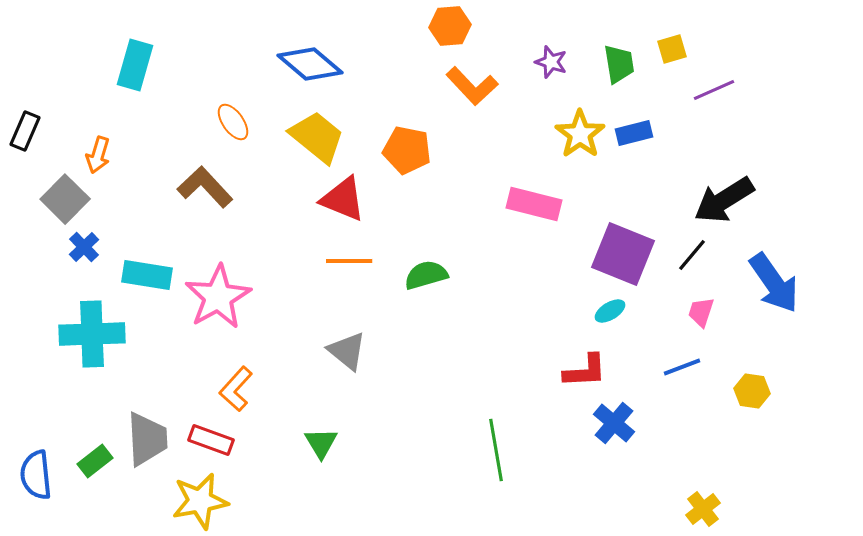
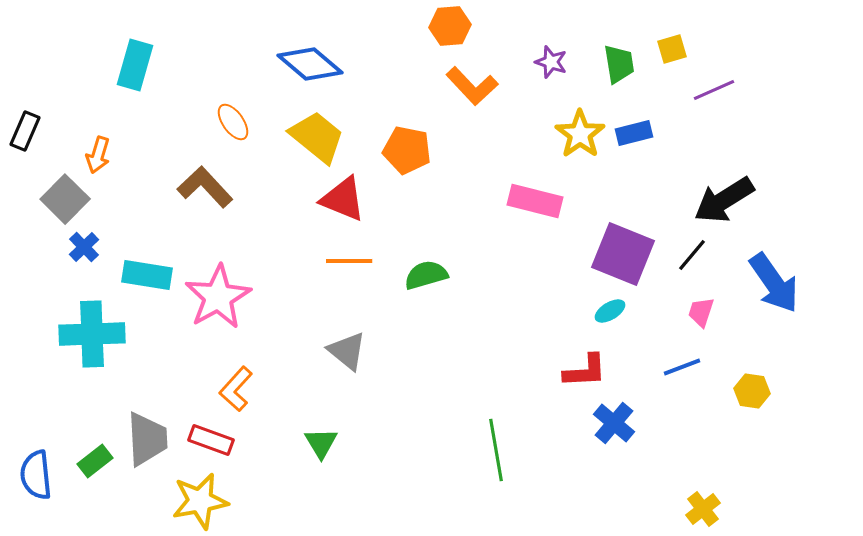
pink rectangle at (534, 204): moved 1 px right, 3 px up
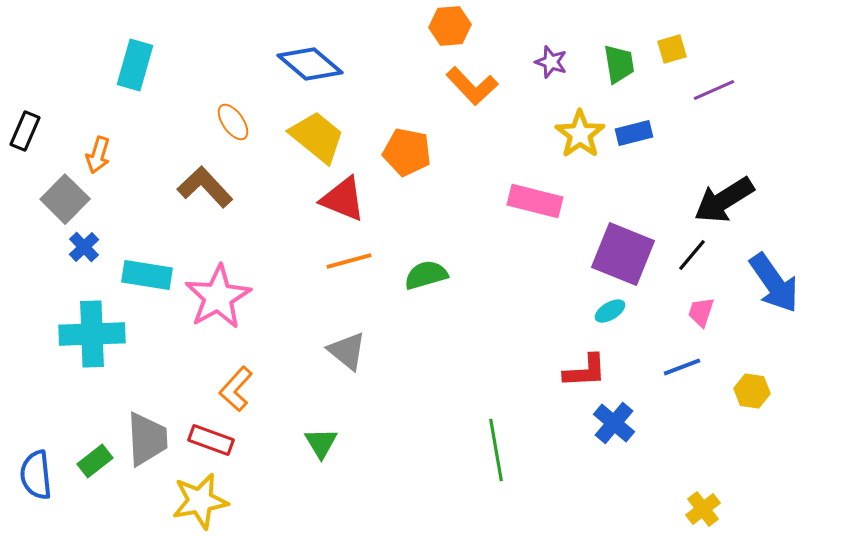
orange pentagon at (407, 150): moved 2 px down
orange line at (349, 261): rotated 15 degrees counterclockwise
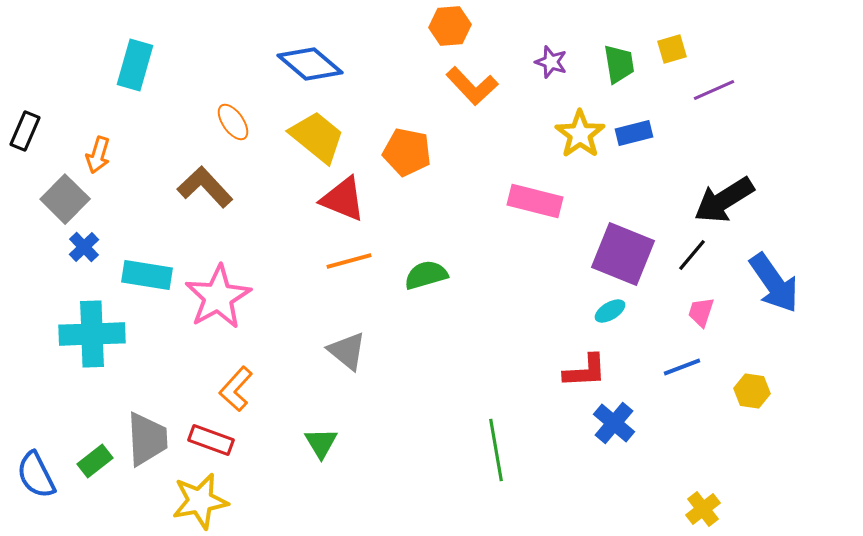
blue semicircle at (36, 475): rotated 21 degrees counterclockwise
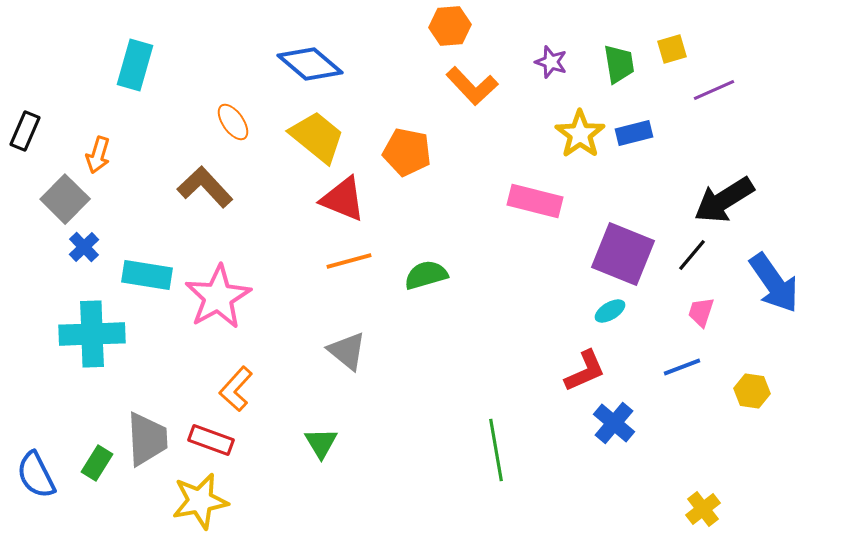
red L-shape at (585, 371): rotated 21 degrees counterclockwise
green rectangle at (95, 461): moved 2 px right, 2 px down; rotated 20 degrees counterclockwise
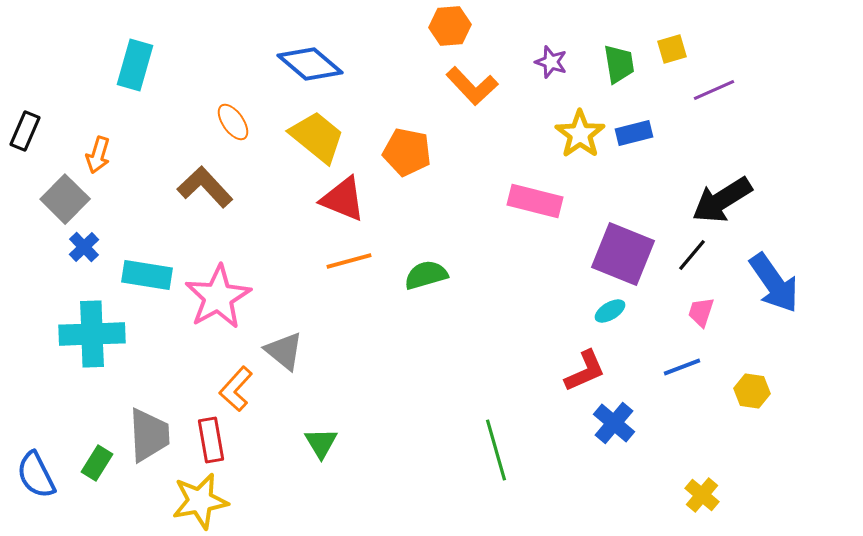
black arrow at (724, 200): moved 2 px left
gray triangle at (347, 351): moved 63 px left
gray trapezoid at (147, 439): moved 2 px right, 4 px up
red rectangle at (211, 440): rotated 60 degrees clockwise
green line at (496, 450): rotated 6 degrees counterclockwise
yellow cross at (703, 509): moved 1 px left, 14 px up; rotated 12 degrees counterclockwise
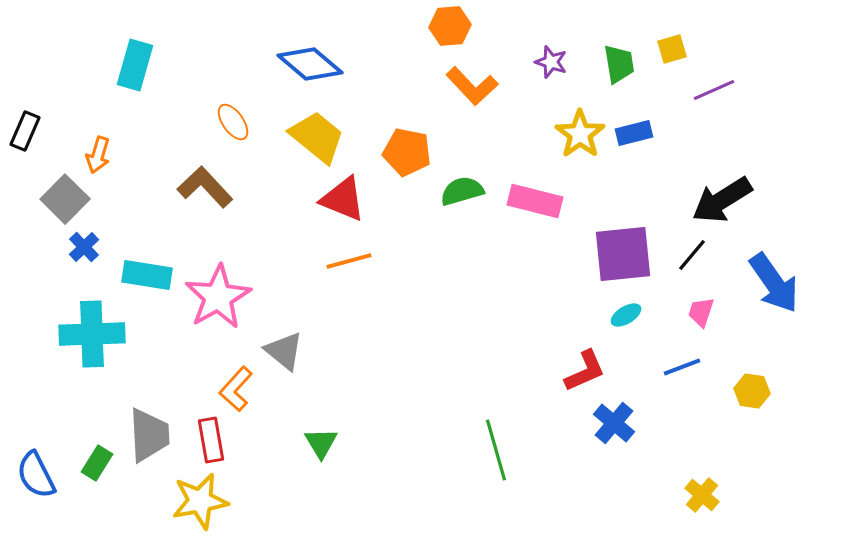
purple square at (623, 254): rotated 28 degrees counterclockwise
green semicircle at (426, 275): moved 36 px right, 84 px up
cyan ellipse at (610, 311): moved 16 px right, 4 px down
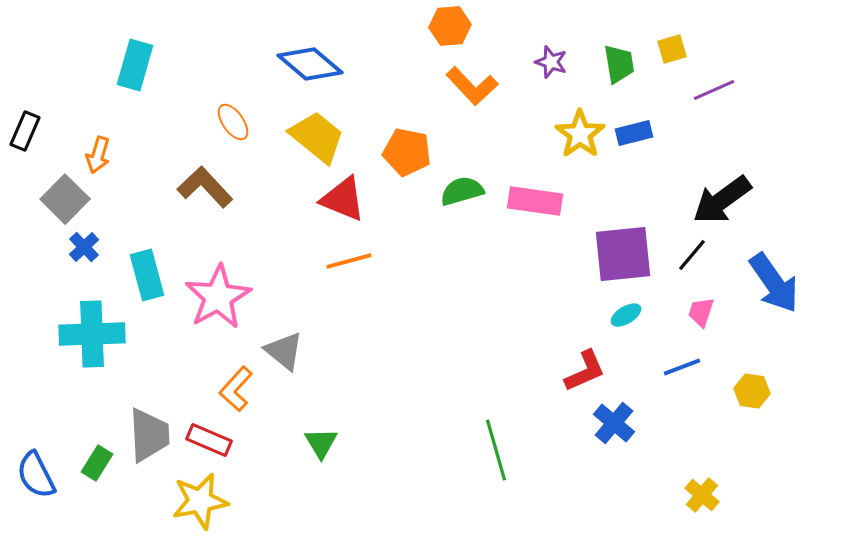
black arrow at (722, 200): rotated 4 degrees counterclockwise
pink rectangle at (535, 201): rotated 6 degrees counterclockwise
cyan rectangle at (147, 275): rotated 66 degrees clockwise
red rectangle at (211, 440): moved 2 px left; rotated 57 degrees counterclockwise
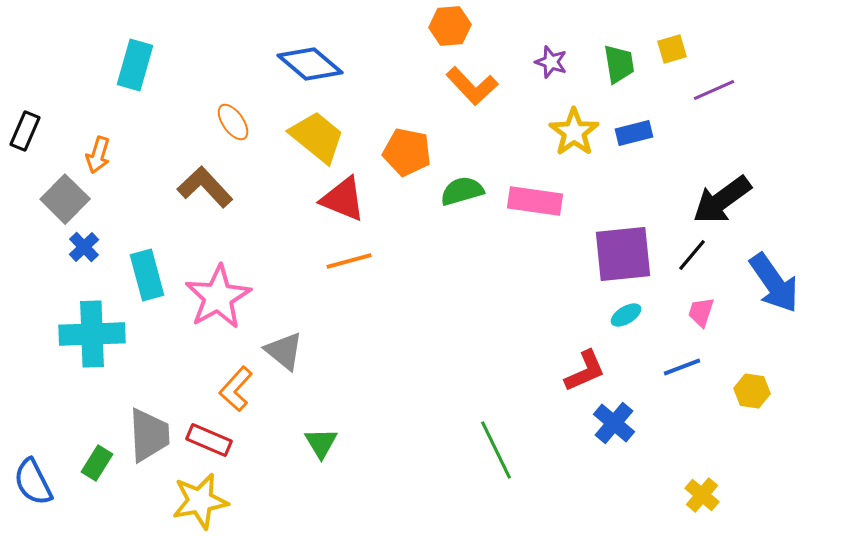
yellow star at (580, 134): moved 6 px left, 2 px up
green line at (496, 450): rotated 10 degrees counterclockwise
blue semicircle at (36, 475): moved 3 px left, 7 px down
